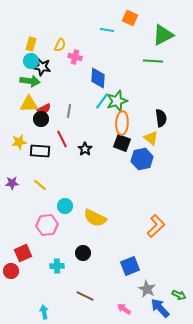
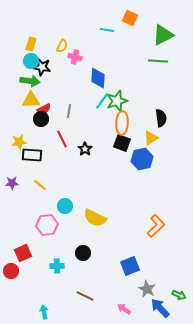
yellow semicircle at (60, 45): moved 2 px right, 1 px down
green line at (153, 61): moved 5 px right
yellow triangle at (29, 104): moved 2 px right, 4 px up
yellow triangle at (151, 138): rotated 49 degrees clockwise
black rectangle at (40, 151): moved 8 px left, 4 px down
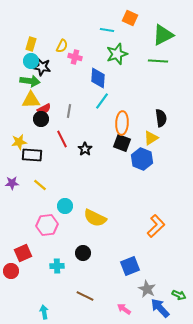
green star at (117, 101): moved 47 px up
blue hexagon at (142, 159): rotated 25 degrees counterclockwise
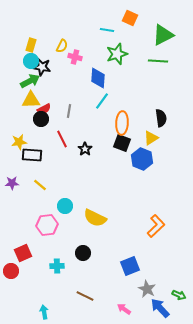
yellow rectangle at (31, 44): moved 1 px down
green arrow at (30, 81): rotated 36 degrees counterclockwise
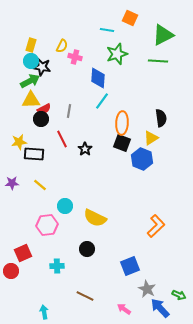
black rectangle at (32, 155): moved 2 px right, 1 px up
black circle at (83, 253): moved 4 px right, 4 px up
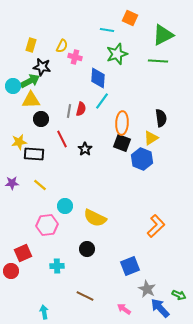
cyan circle at (31, 61): moved 18 px left, 25 px down
red semicircle at (44, 109): moved 37 px right; rotated 48 degrees counterclockwise
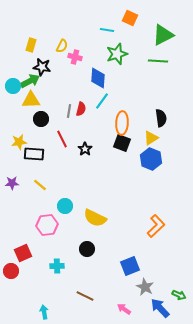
blue hexagon at (142, 159): moved 9 px right
gray star at (147, 289): moved 2 px left, 2 px up
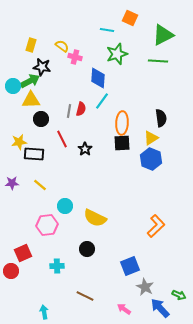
yellow semicircle at (62, 46): rotated 80 degrees counterclockwise
black square at (122, 143): rotated 24 degrees counterclockwise
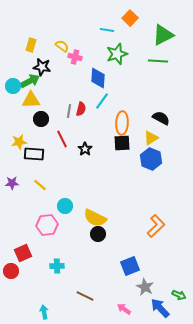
orange square at (130, 18): rotated 21 degrees clockwise
black semicircle at (161, 118): rotated 54 degrees counterclockwise
black circle at (87, 249): moved 11 px right, 15 px up
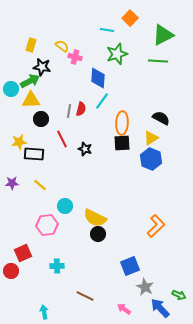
cyan circle at (13, 86): moved 2 px left, 3 px down
black star at (85, 149): rotated 16 degrees counterclockwise
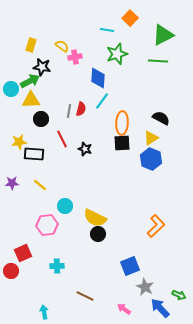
pink cross at (75, 57): rotated 24 degrees counterclockwise
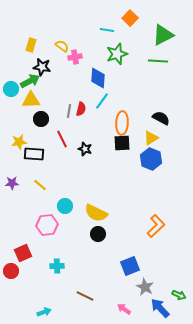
yellow semicircle at (95, 218): moved 1 px right, 5 px up
cyan arrow at (44, 312): rotated 80 degrees clockwise
